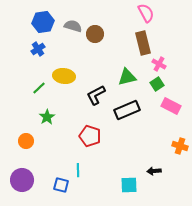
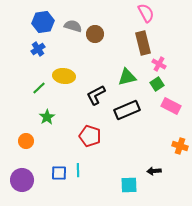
blue square: moved 2 px left, 12 px up; rotated 14 degrees counterclockwise
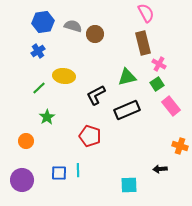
blue cross: moved 2 px down
pink rectangle: rotated 24 degrees clockwise
black arrow: moved 6 px right, 2 px up
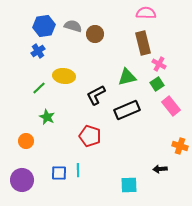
pink semicircle: rotated 60 degrees counterclockwise
blue hexagon: moved 1 px right, 4 px down
green star: rotated 14 degrees counterclockwise
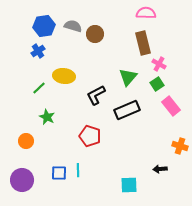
green triangle: moved 1 px right; rotated 36 degrees counterclockwise
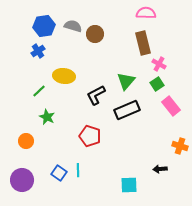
green triangle: moved 2 px left, 4 px down
green line: moved 3 px down
blue square: rotated 35 degrees clockwise
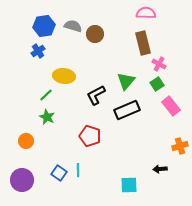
green line: moved 7 px right, 4 px down
orange cross: rotated 35 degrees counterclockwise
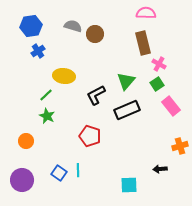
blue hexagon: moved 13 px left
green star: moved 1 px up
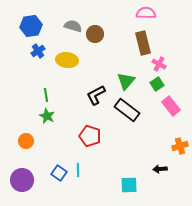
yellow ellipse: moved 3 px right, 16 px up
green line: rotated 56 degrees counterclockwise
black rectangle: rotated 60 degrees clockwise
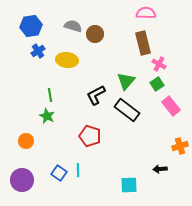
green line: moved 4 px right
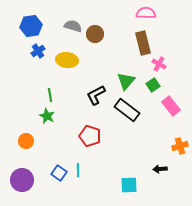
green square: moved 4 px left, 1 px down
